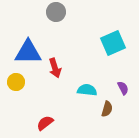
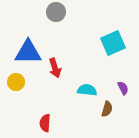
red semicircle: rotated 48 degrees counterclockwise
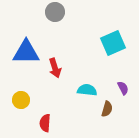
gray circle: moved 1 px left
blue triangle: moved 2 px left
yellow circle: moved 5 px right, 18 px down
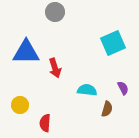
yellow circle: moved 1 px left, 5 px down
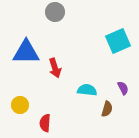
cyan square: moved 5 px right, 2 px up
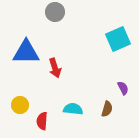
cyan square: moved 2 px up
cyan semicircle: moved 14 px left, 19 px down
red semicircle: moved 3 px left, 2 px up
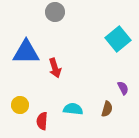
cyan square: rotated 15 degrees counterclockwise
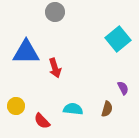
yellow circle: moved 4 px left, 1 px down
red semicircle: rotated 48 degrees counterclockwise
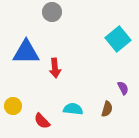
gray circle: moved 3 px left
red arrow: rotated 12 degrees clockwise
yellow circle: moved 3 px left
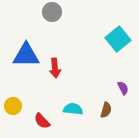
blue triangle: moved 3 px down
brown semicircle: moved 1 px left, 1 px down
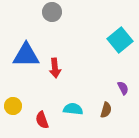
cyan square: moved 2 px right, 1 px down
red semicircle: moved 1 px up; rotated 24 degrees clockwise
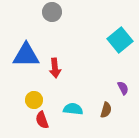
yellow circle: moved 21 px right, 6 px up
